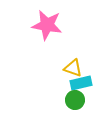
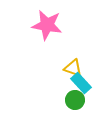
cyan rectangle: rotated 60 degrees clockwise
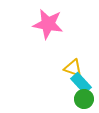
pink star: moved 1 px right, 1 px up
green circle: moved 9 px right, 1 px up
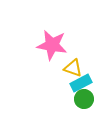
pink star: moved 4 px right, 21 px down
cyan rectangle: rotated 75 degrees counterclockwise
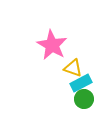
pink star: rotated 20 degrees clockwise
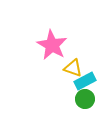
cyan rectangle: moved 4 px right, 2 px up
green circle: moved 1 px right
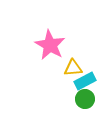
pink star: moved 2 px left
yellow triangle: rotated 24 degrees counterclockwise
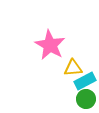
green circle: moved 1 px right
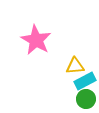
pink star: moved 14 px left, 5 px up
yellow triangle: moved 2 px right, 2 px up
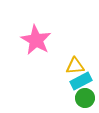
cyan rectangle: moved 4 px left
green circle: moved 1 px left, 1 px up
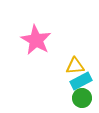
green circle: moved 3 px left
